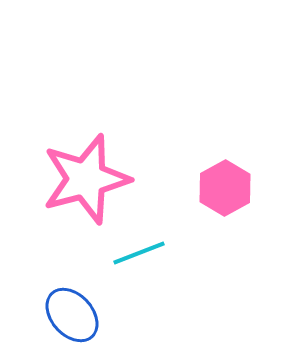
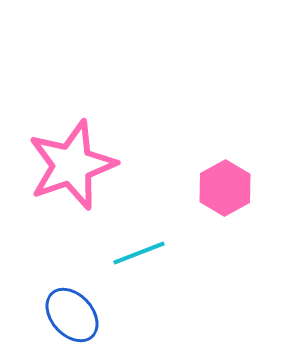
pink star: moved 14 px left, 14 px up; rotated 4 degrees counterclockwise
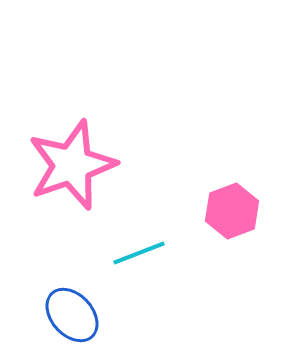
pink hexagon: moved 7 px right, 23 px down; rotated 8 degrees clockwise
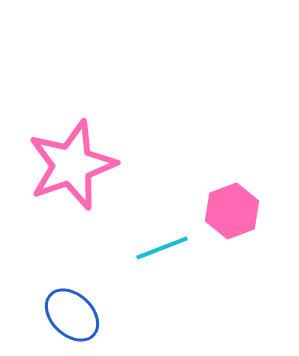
cyan line: moved 23 px right, 5 px up
blue ellipse: rotated 4 degrees counterclockwise
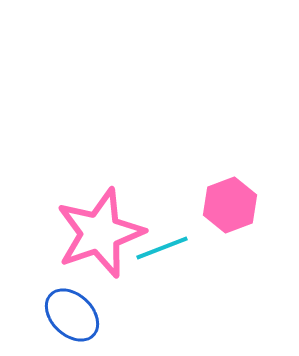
pink star: moved 28 px right, 68 px down
pink hexagon: moved 2 px left, 6 px up
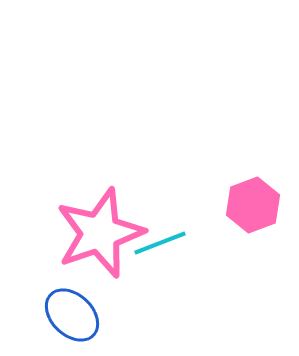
pink hexagon: moved 23 px right
cyan line: moved 2 px left, 5 px up
